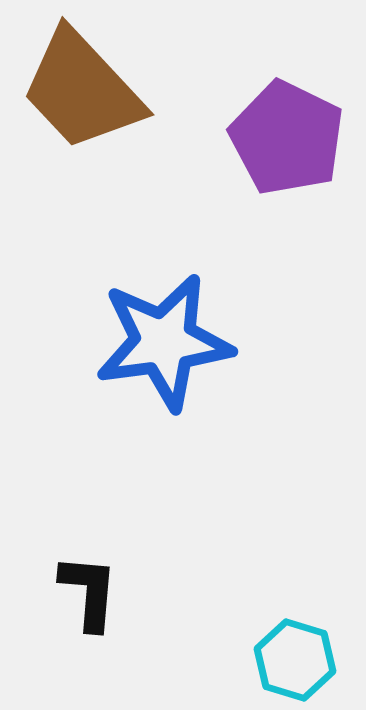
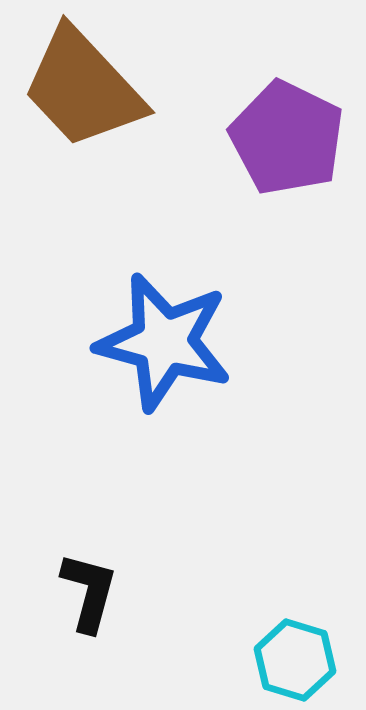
brown trapezoid: moved 1 px right, 2 px up
blue star: rotated 23 degrees clockwise
black L-shape: rotated 10 degrees clockwise
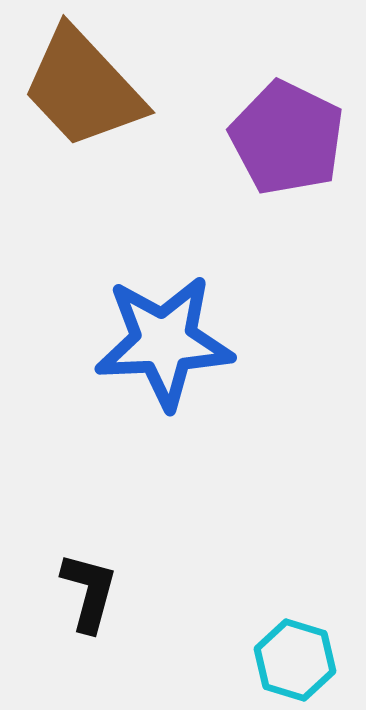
blue star: rotated 18 degrees counterclockwise
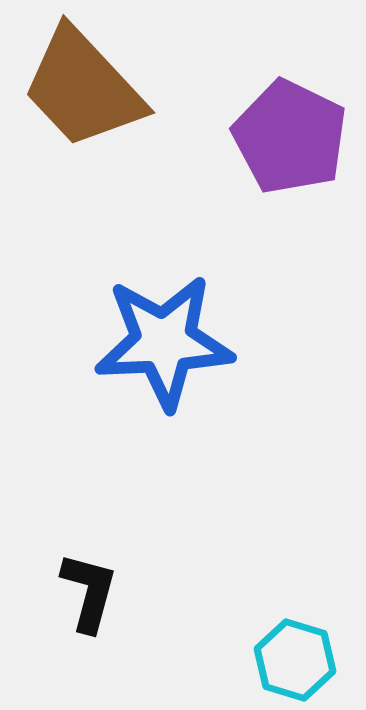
purple pentagon: moved 3 px right, 1 px up
